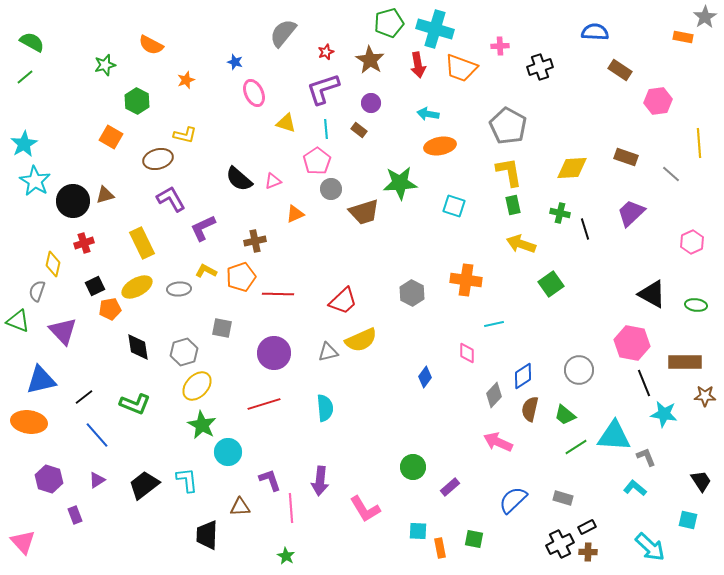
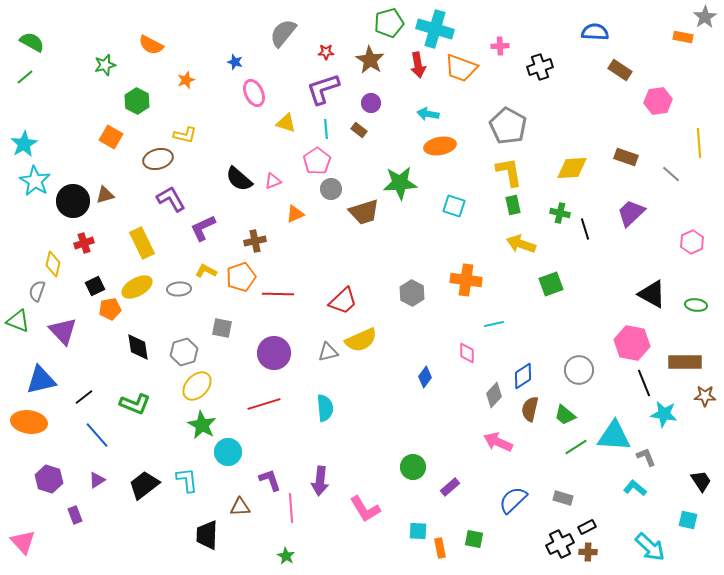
red star at (326, 52): rotated 21 degrees clockwise
green square at (551, 284): rotated 15 degrees clockwise
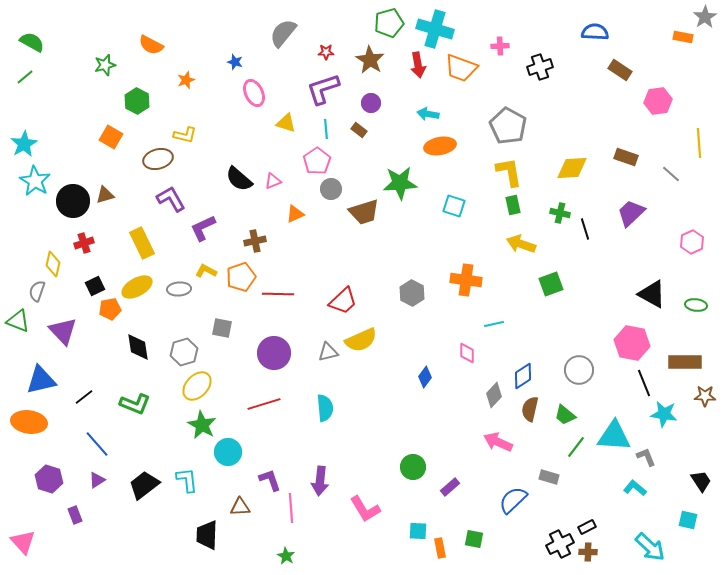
blue line at (97, 435): moved 9 px down
green line at (576, 447): rotated 20 degrees counterclockwise
gray rectangle at (563, 498): moved 14 px left, 21 px up
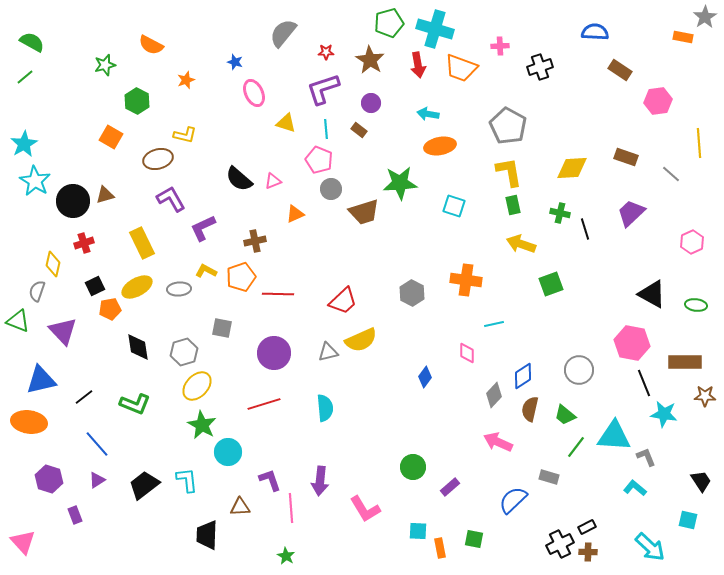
pink pentagon at (317, 161): moved 2 px right, 1 px up; rotated 16 degrees counterclockwise
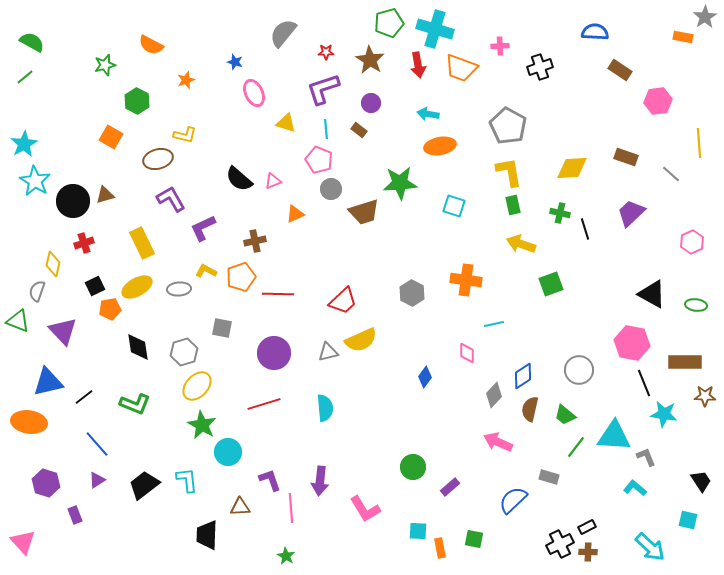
blue triangle at (41, 380): moved 7 px right, 2 px down
purple hexagon at (49, 479): moved 3 px left, 4 px down
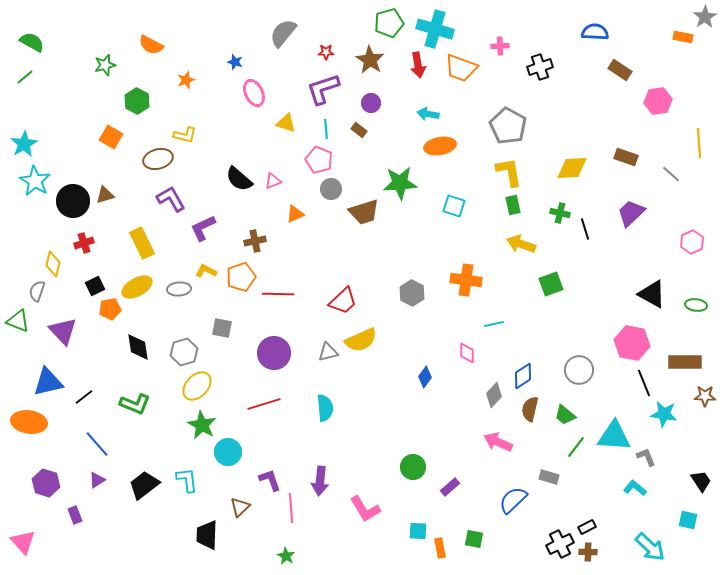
brown triangle at (240, 507): rotated 40 degrees counterclockwise
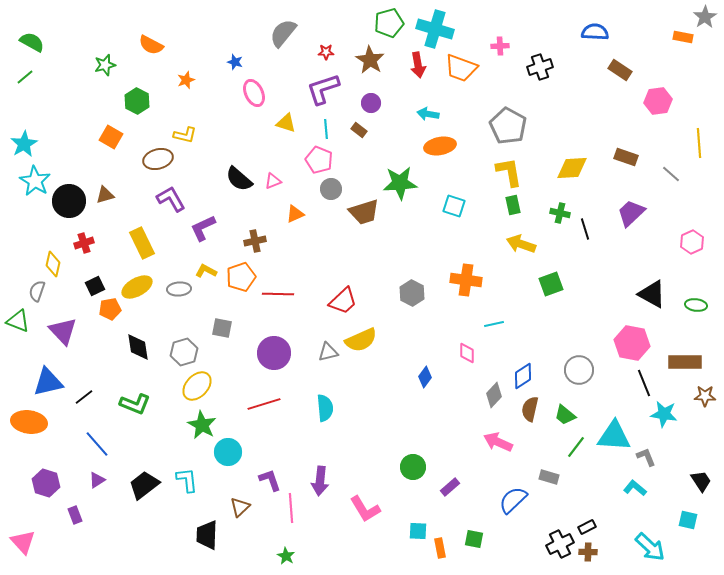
black circle at (73, 201): moved 4 px left
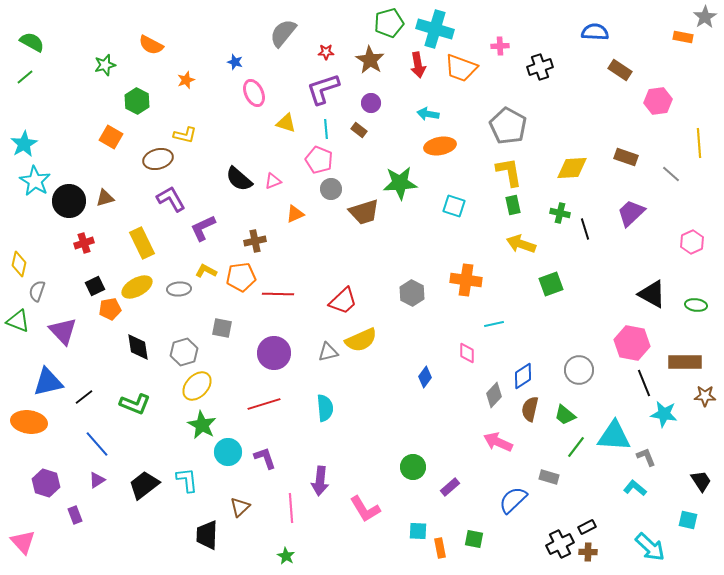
brown triangle at (105, 195): moved 3 px down
yellow diamond at (53, 264): moved 34 px left
orange pentagon at (241, 277): rotated 12 degrees clockwise
purple L-shape at (270, 480): moved 5 px left, 22 px up
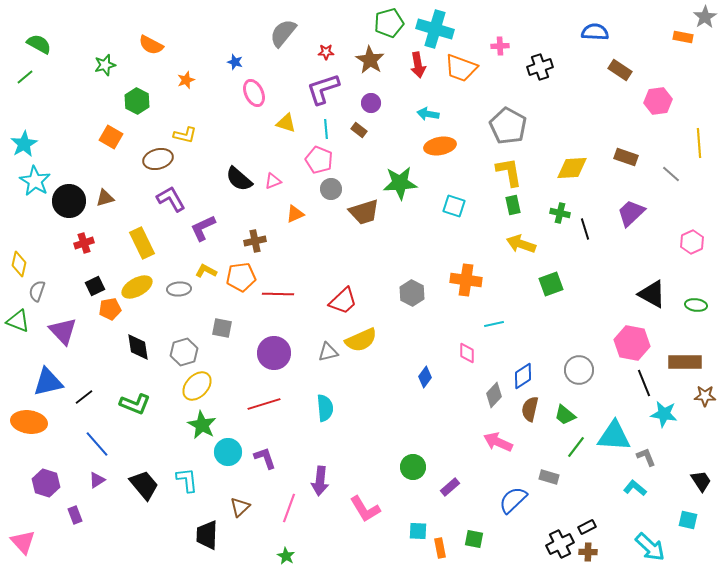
green semicircle at (32, 42): moved 7 px right, 2 px down
black trapezoid at (144, 485): rotated 88 degrees clockwise
pink line at (291, 508): moved 2 px left; rotated 24 degrees clockwise
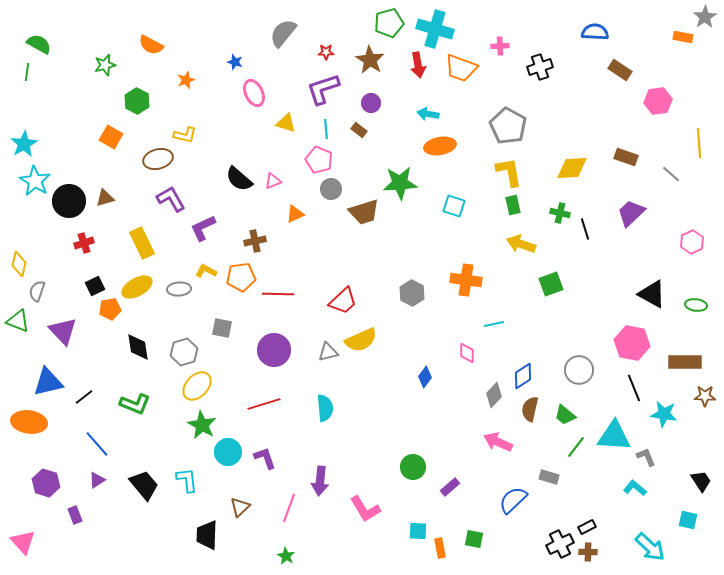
green line at (25, 77): moved 2 px right, 5 px up; rotated 42 degrees counterclockwise
purple circle at (274, 353): moved 3 px up
black line at (644, 383): moved 10 px left, 5 px down
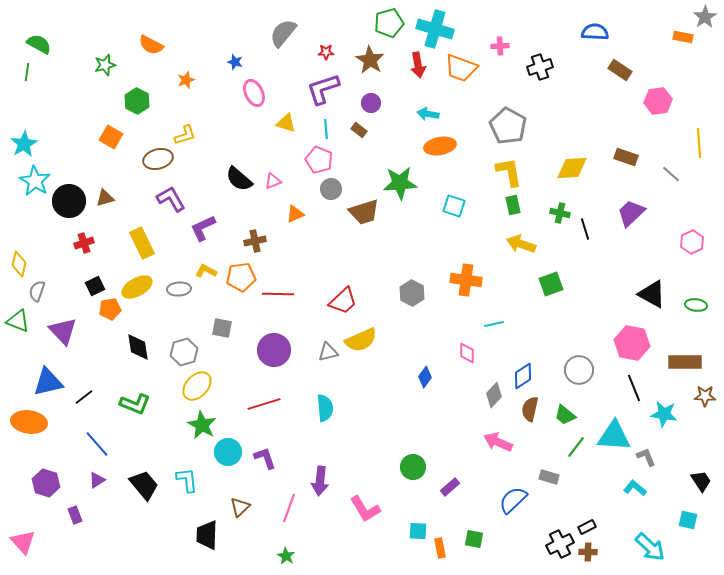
yellow L-shape at (185, 135): rotated 30 degrees counterclockwise
